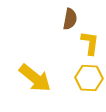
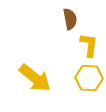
brown semicircle: rotated 20 degrees counterclockwise
yellow L-shape: moved 1 px left, 2 px down
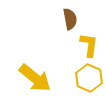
yellow hexagon: rotated 20 degrees clockwise
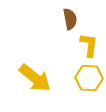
yellow hexagon: rotated 20 degrees counterclockwise
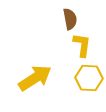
yellow L-shape: moved 7 px left
yellow arrow: rotated 72 degrees counterclockwise
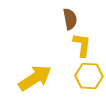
yellow hexagon: moved 2 px up
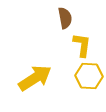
brown semicircle: moved 5 px left, 1 px up
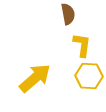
brown semicircle: moved 3 px right, 4 px up
yellow arrow: rotated 8 degrees counterclockwise
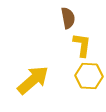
brown semicircle: moved 4 px down
yellow arrow: moved 2 px left, 2 px down
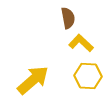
yellow L-shape: moved 1 px left, 2 px up; rotated 55 degrees counterclockwise
yellow hexagon: moved 1 px left
